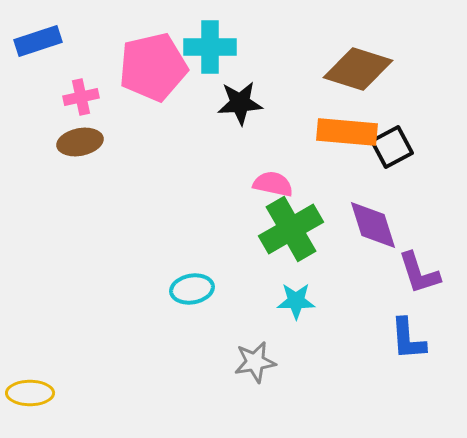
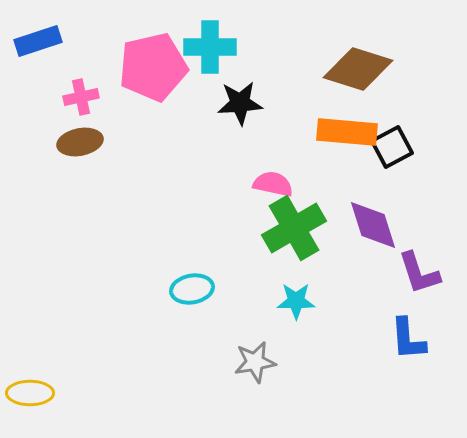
green cross: moved 3 px right, 1 px up
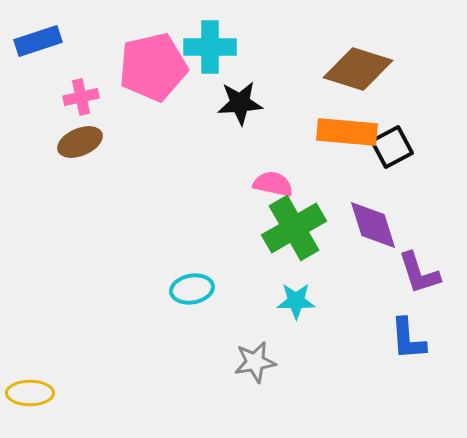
brown ellipse: rotated 12 degrees counterclockwise
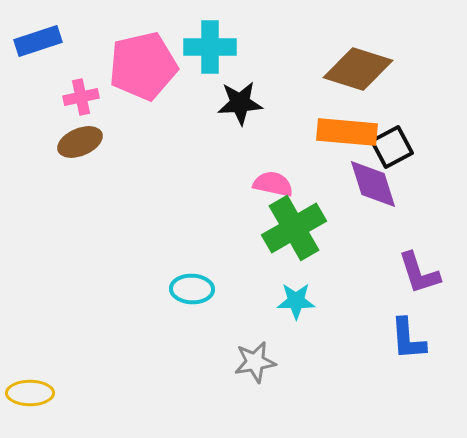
pink pentagon: moved 10 px left, 1 px up
purple diamond: moved 41 px up
cyan ellipse: rotated 12 degrees clockwise
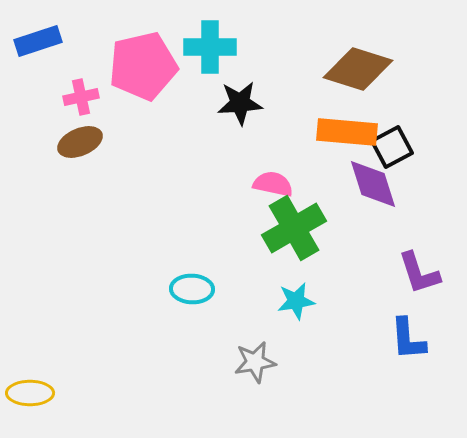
cyan star: rotated 9 degrees counterclockwise
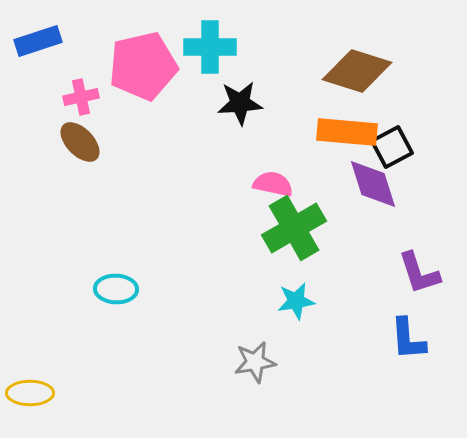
brown diamond: moved 1 px left, 2 px down
brown ellipse: rotated 69 degrees clockwise
cyan ellipse: moved 76 px left
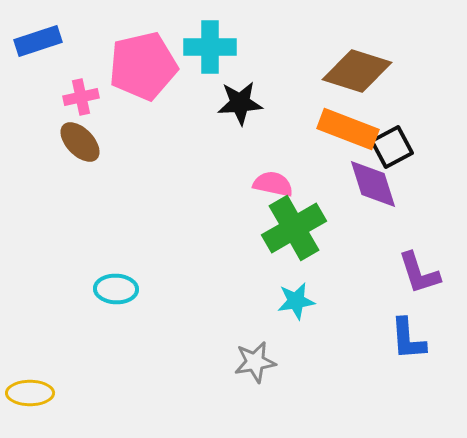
orange rectangle: moved 1 px right, 3 px up; rotated 16 degrees clockwise
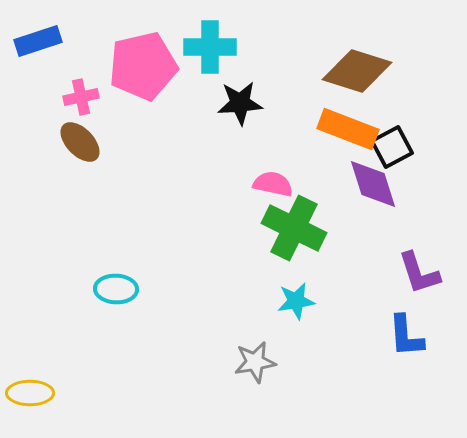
green cross: rotated 34 degrees counterclockwise
blue L-shape: moved 2 px left, 3 px up
